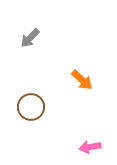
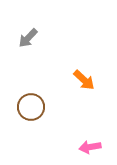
gray arrow: moved 2 px left
orange arrow: moved 2 px right
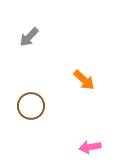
gray arrow: moved 1 px right, 1 px up
brown circle: moved 1 px up
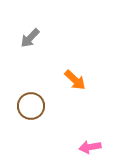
gray arrow: moved 1 px right, 1 px down
orange arrow: moved 9 px left
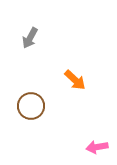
gray arrow: rotated 15 degrees counterclockwise
pink arrow: moved 7 px right
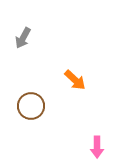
gray arrow: moved 7 px left
pink arrow: rotated 80 degrees counterclockwise
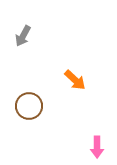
gray arrow: moved 2 px up
brown circle: moved 2 px left
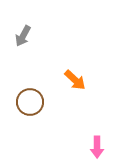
brown circle: moved 1 px right, 4 px up
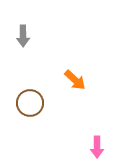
gray arrow: rotated 30 degrees counterclockwise
brown circle: moved 1 px down
